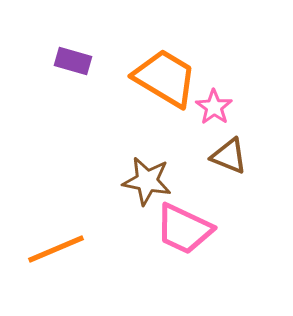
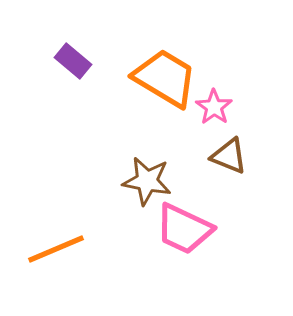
purple rectangle: rotated 24 degrees clockwise
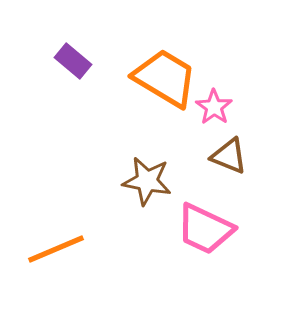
pink trapezoid: moved 21 px right
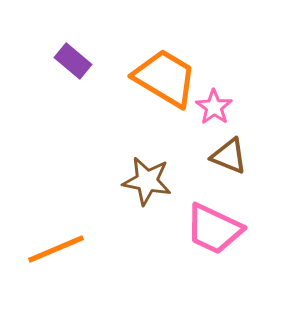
pink trapezoid: moved 9 px right
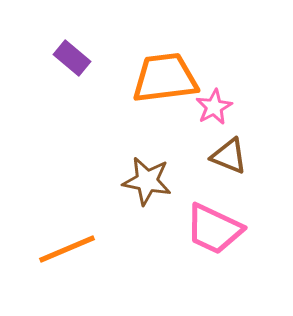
purple rectangle: moved 1 px left, 3 px up
orange trapezoid: rotated 38 degrees counterclockwise
pink star: rotated 9 degrees clockwise
orange line: moved 11 px right
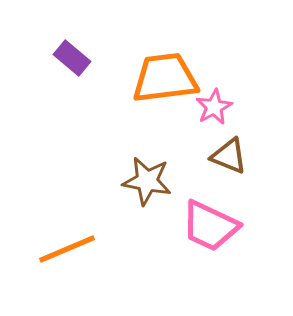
pink trapezoid: moved 4 px left, 3 px up
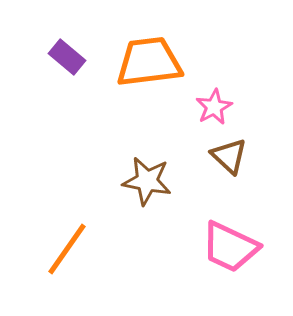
purple rectangle: moved 5 px left, 1 px up
orange trapezoid: moved 16 px left, 16 px up
brown triangle: rotated 21 degrees clockwise
pink trapezoid: moved 20 px right, 21 px down
orange line: rotated 32 degrees counterclockwise
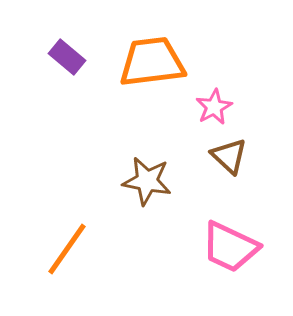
orange trapezoid: moved 3 px right
